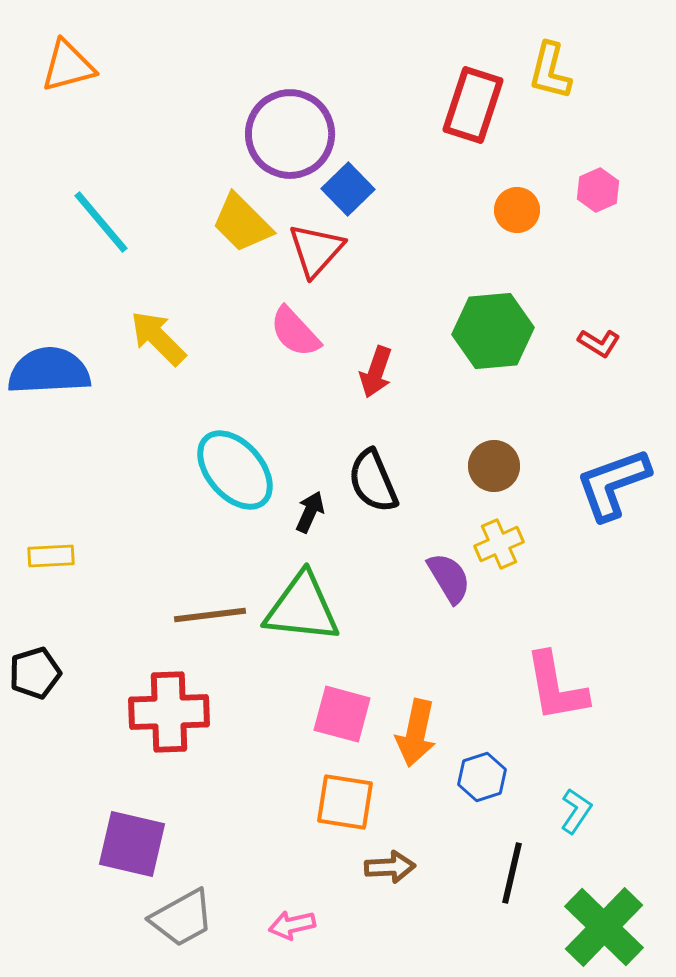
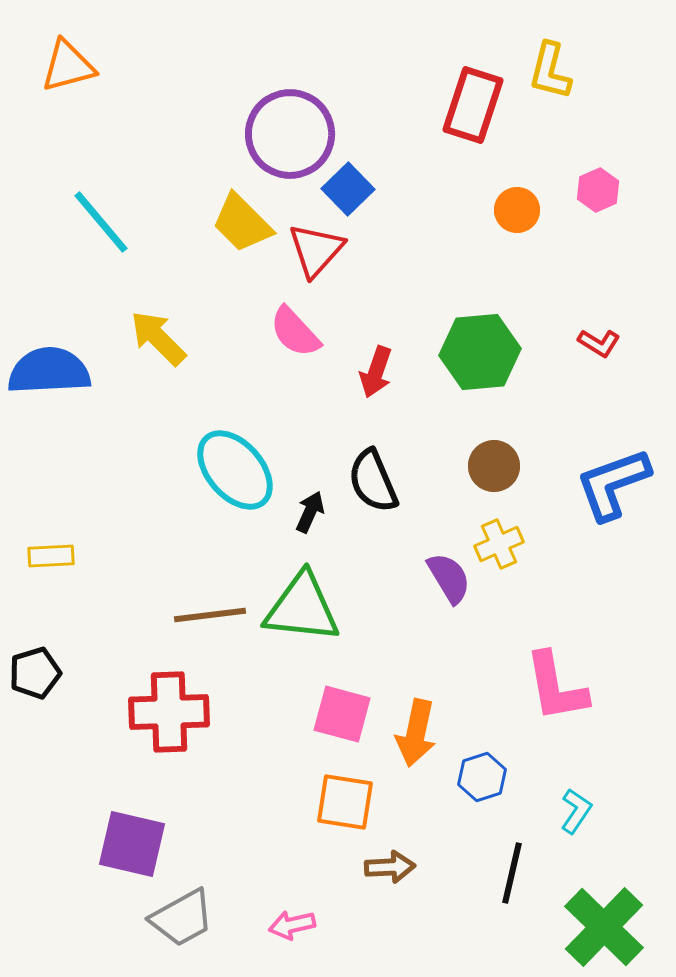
green hexagon: moved 13 px left, 21 px down
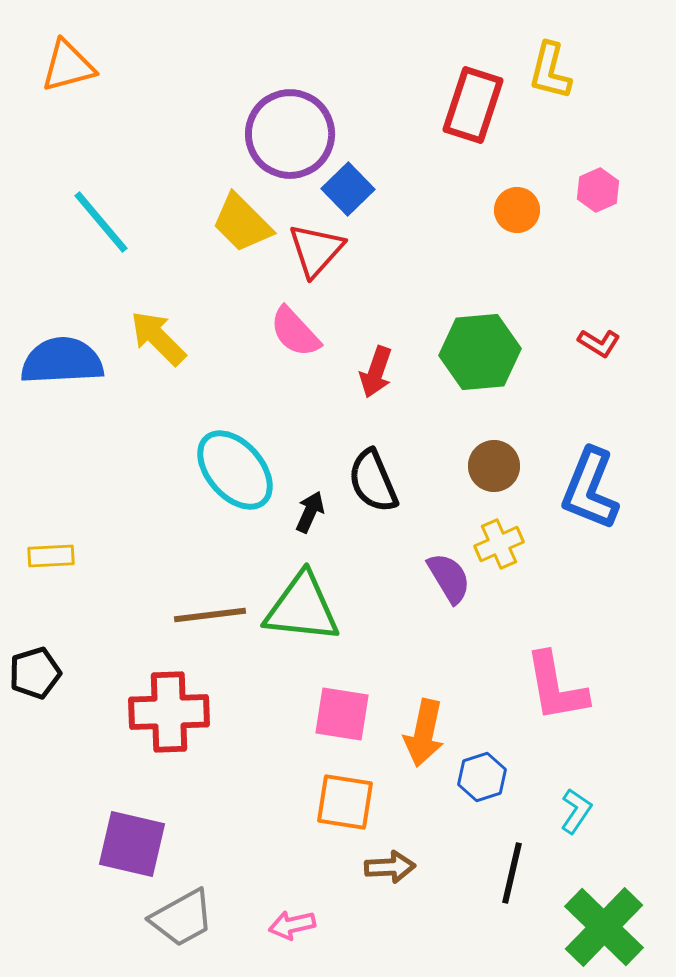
blue semicircle: moved 13 px right, 10 px up
blue L-shape: moved 23 px left, 5 px down; rotated 48 degrees counterclockwise
pink square: rotated 6 degrees counterclockwise
orange arrow: moved 8 px right
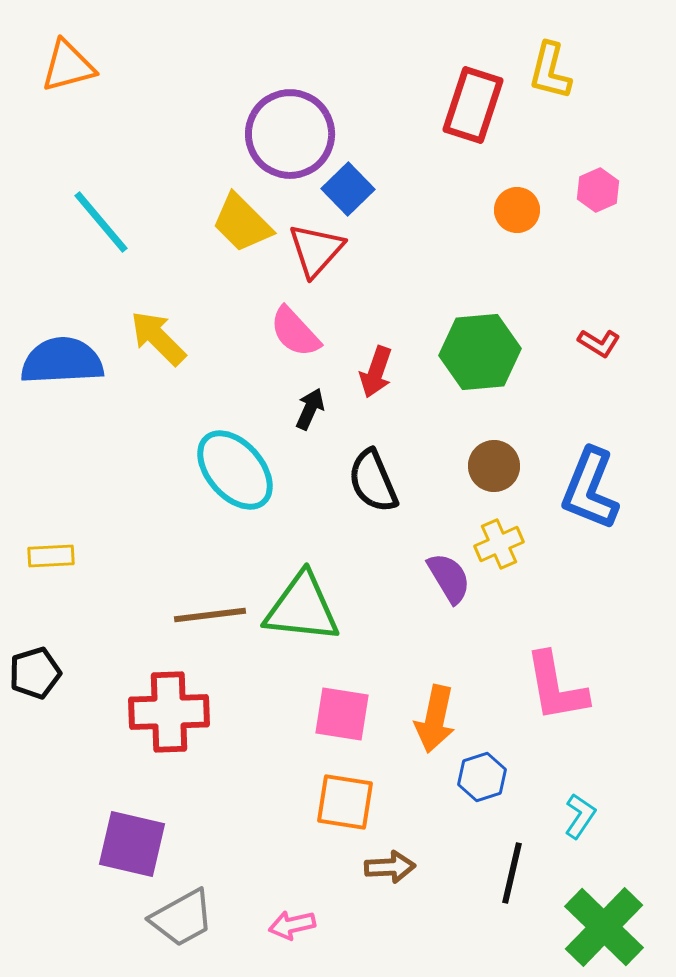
black arrow: moved 103 px up
orange arrow: moved 11 px right, 14 px up
cyan L-shape: moved 4 px right, 5 px down
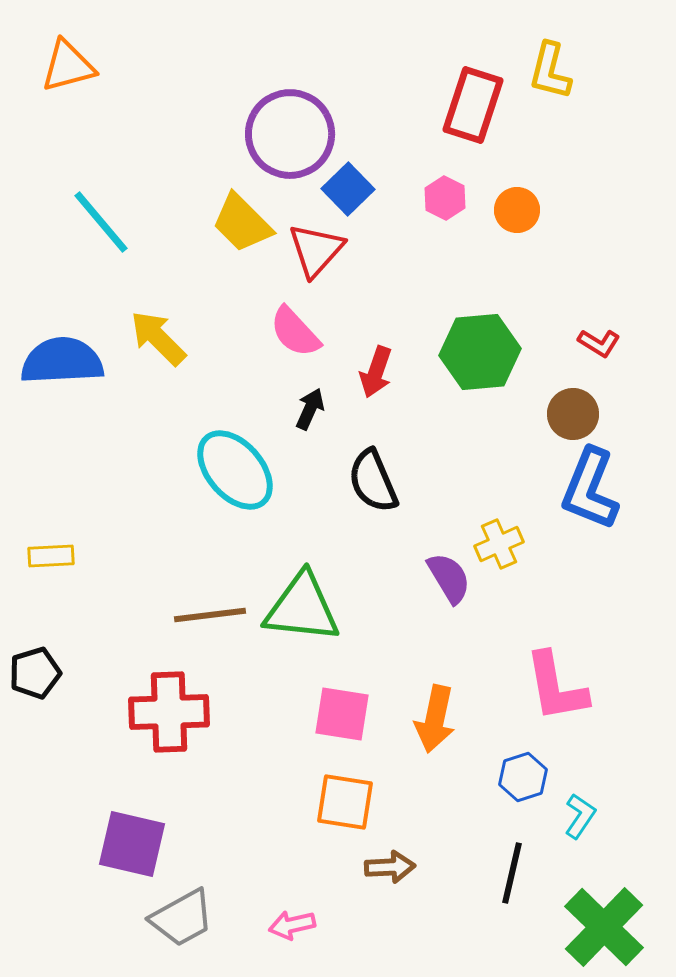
pink hexagon: moved 153 px left, 8 px down; rotated 9 degrees counterclockwise
brown circle: moved 79 px right, 52 px up
blue hexagon: moved 41 px right
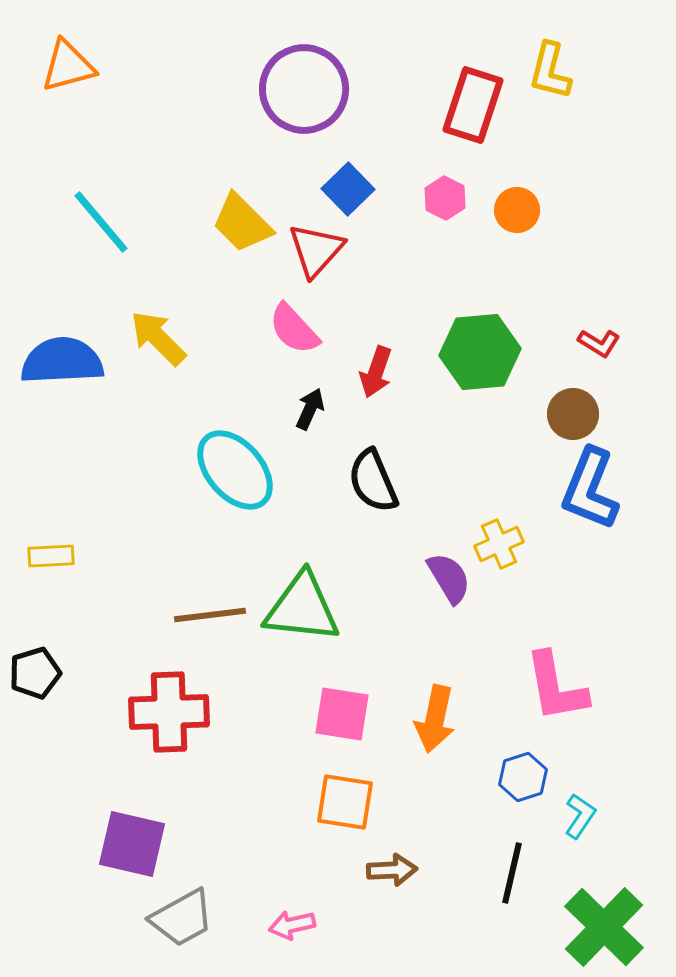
purple circle: moved 14 px right, 45 px up
pink semicircle: moved 1 px left, 3 px up
brown arrow: moved 2 px right, 3 px down
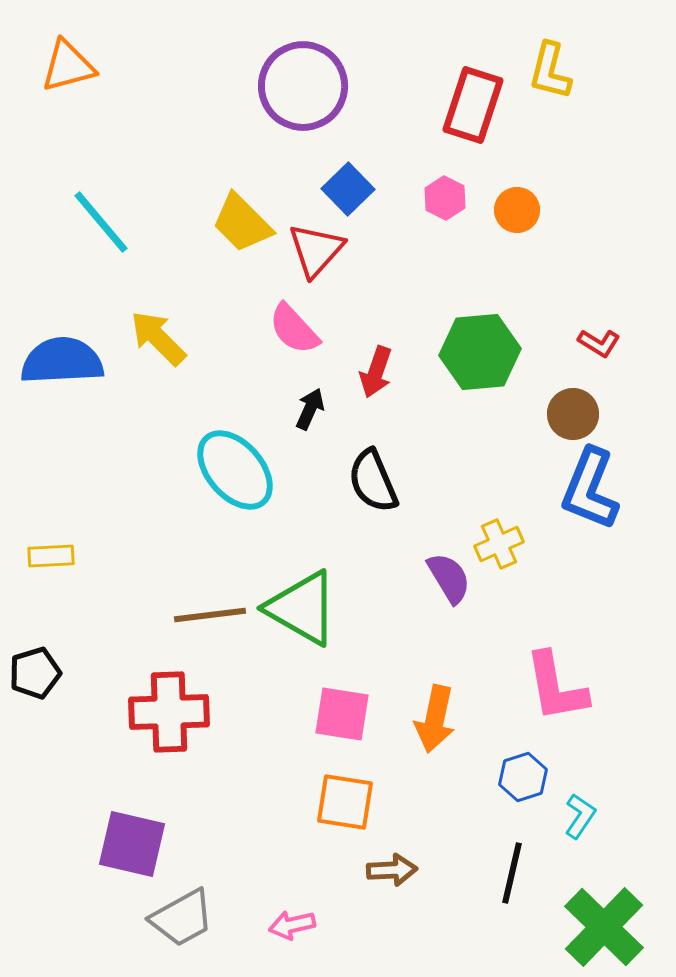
purple circle: moved 1 px left, 3 px up
green triangle: rotated 24 degrees clockwise
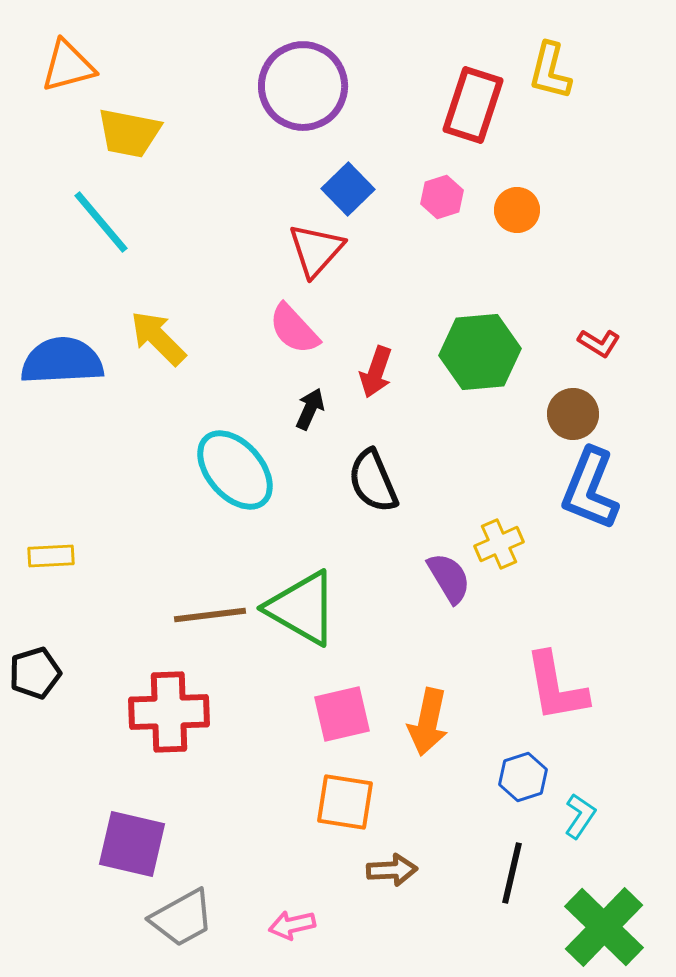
pink hexagon: moved 3 px left, 1 px up; rotated 15 degrees clockwise
yellow trapezoid: moved 113 px left, 90 px up; rotated 34 degrees counterclockwise
pink square: rotated 22 degrees counterclockwise
orange arrow: moved 7 px left, 3 px down
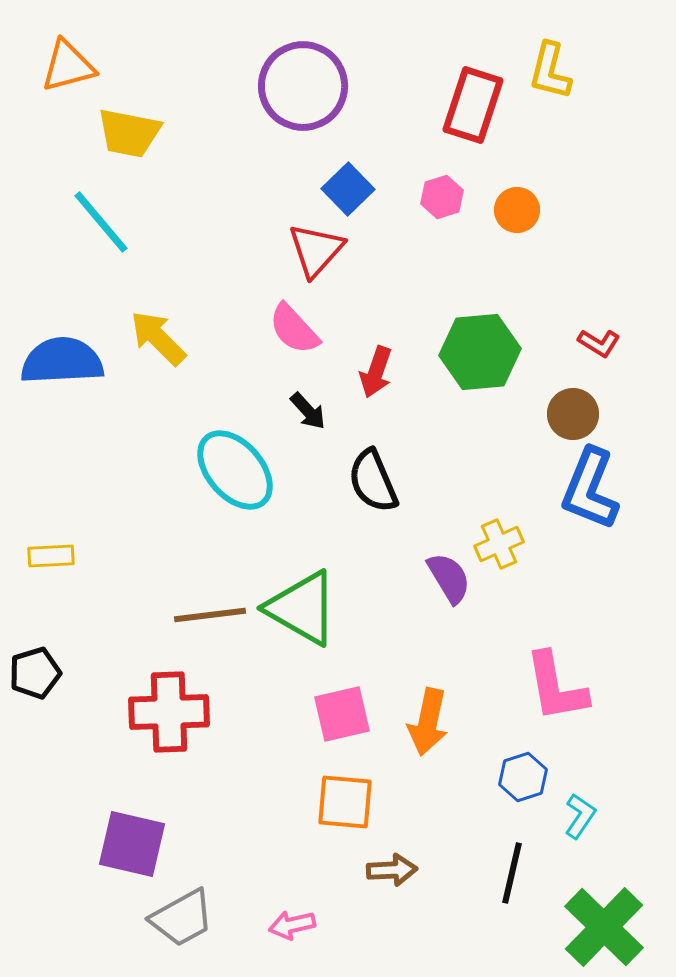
black arrow: moved 2 px left, 2 px down; rotated 114 degrees clockwise
orange square: rotated 4 degrees counterclockwise
